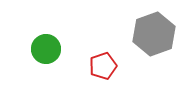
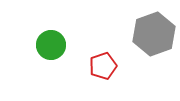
green circle: moved 5 px right, 4 px up
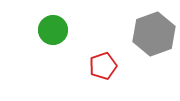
green circle: moved 2 px right, 15 px up
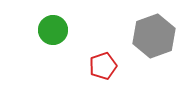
gray hexagon: moved 2 px down
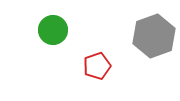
red pentagon: moved 6 px left
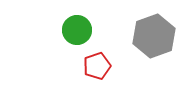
green circle: moved 24 px right
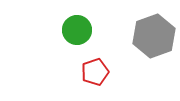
red pentagon: moved 2 px left, 6 px down
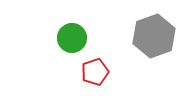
green circle: moved 5 px left, 8 px down
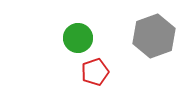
green circle: moved 6 px right
